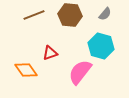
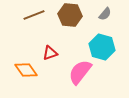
cyan hexagon: moved 1 px right, 1 px down
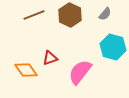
brown hexagon: rotated 20 degrees clockwise
cyan hexagon: moved 11 px right
red triangle: moved 5 px down
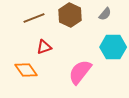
brown line: moved 3 px down
cyan hexagon: rotated 15 degrees counterclockwise
red triangle: moved 6 px left, 11 px up
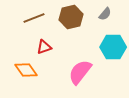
brown hexagon: moved 1 px right, 2 px down; rotated 20 degrees clockwise
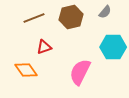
gray semicircle: moved 2 px up
pink semicircle: rotated 12 degrees counterclockwise
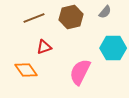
cyan hexagon: moved 1 px down
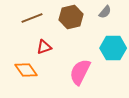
brown line: moved 2 px left
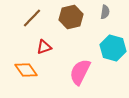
gray semicircle: rotated 32 degrees counterclockwise
brown line: rotated 25 degrees counterclockwise
cyan hexagon: rotated 15 degrees clockwise
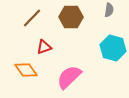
gray semicircle: moved 4 px right, 2 px up
brown hexagon: rotated 15 degrees clockwise
pink semicircle: moved 11 px left, 5 px down; rotated 20 degrees clockwise
